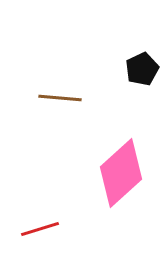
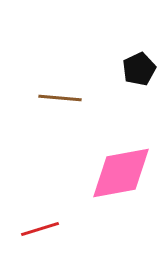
black pentagon: moved 3 px left
pink diamond: rotated 32 degrees clockwise
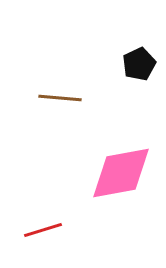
black pentagon: moved 5 px up
red line: moved 3 px right, 1 px down
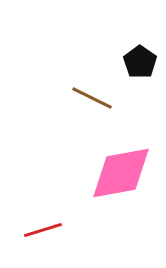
black pentagon: moved 1 px right, 2 px up; rotated 12 degrees counterclockwise
brown line: moved 32 px right; rotated 21 degrees clockwise
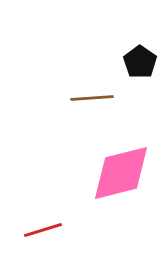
brown line: rotated 30 degrees counterclockwise
pink diamond: rotated 4 degrees counterclockwise
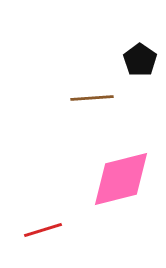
black pentagon: moved 2 px up
pink diamond: moved 6 px down
